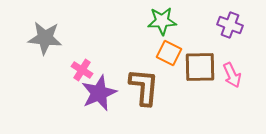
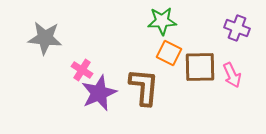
purple cross: moved 7 px right, 3 px down
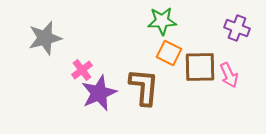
gray star: rotated 20 degrees counterclockwise
pink cross: rotated 20 degrees clockwise
pink arrow: moved 3 px left
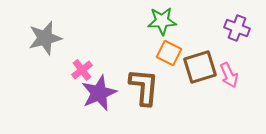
brown square: rotated 16 degrees counterclockwise
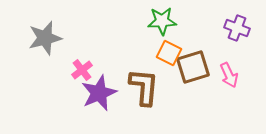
brown square: moved 7 px left
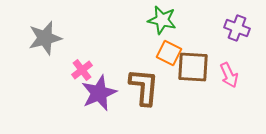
green star: moved 1 px up; rotated 16 degrees clockwise
brown square: rotated 20 degrees clockwise
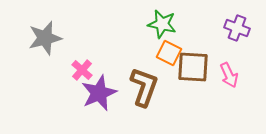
green star: moved 4 px down
pink cross: rotated 10 degrees counterclockwise
brown L-shape: rotated 15 degrees clockwise
